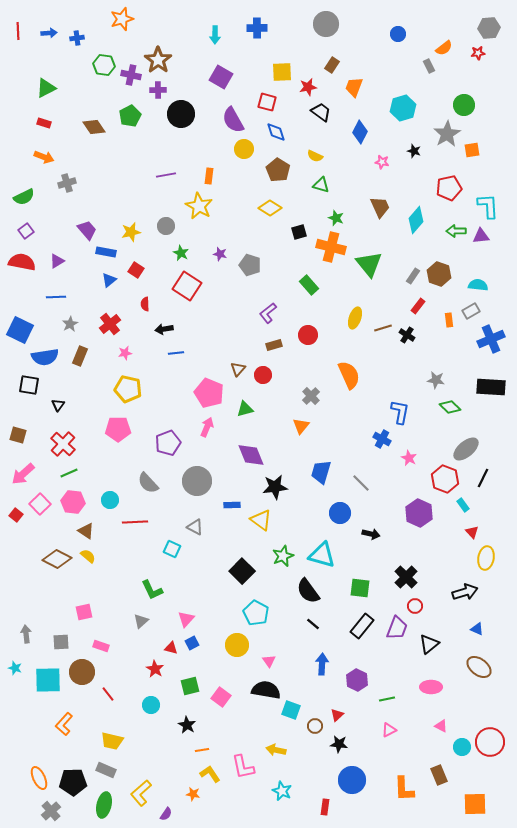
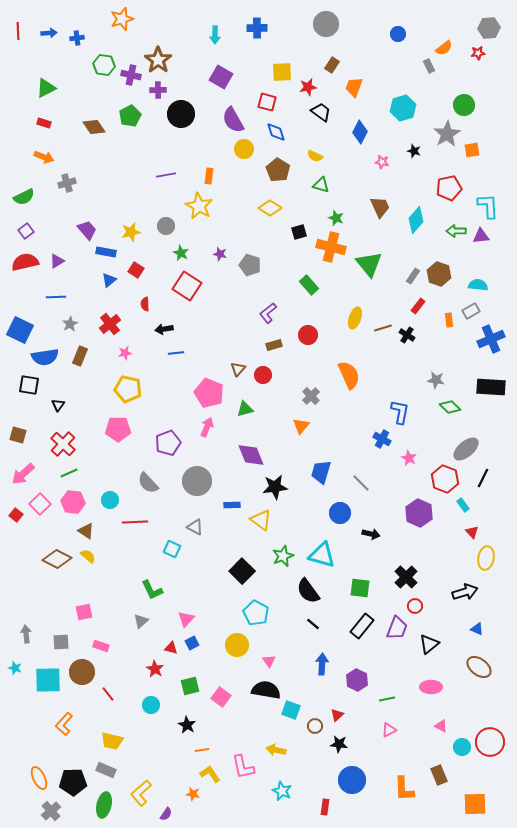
red semicircle at (22, 262): moved 3 px right; rotated 24 degrees counterclockwise
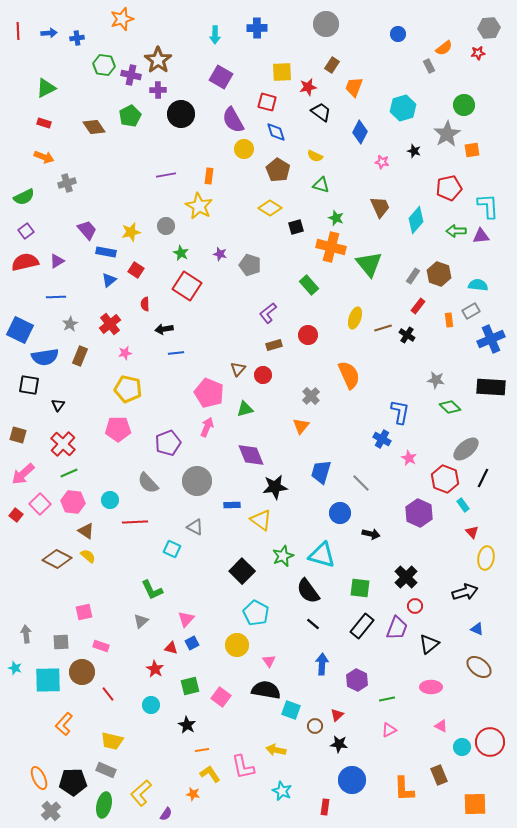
black square at (299, 232): moved 3 px left, 5 px up
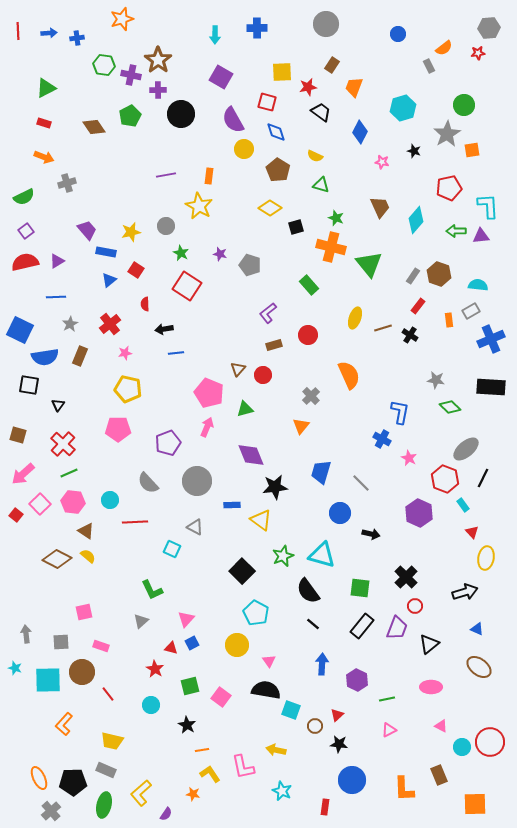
black cross at (407, 335): moved 3 px right
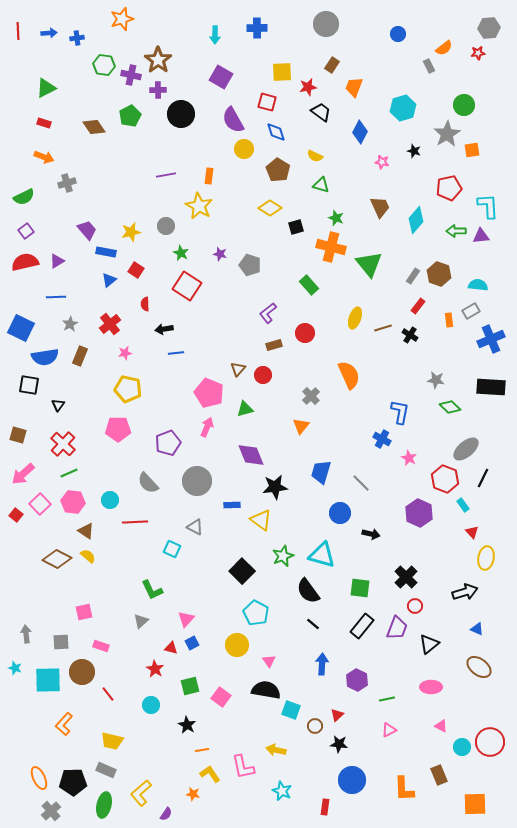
blue square at (20, 330): moved 1 px right, 2 px up
red circle at (308, 335): moved 3 px left, 2 px up
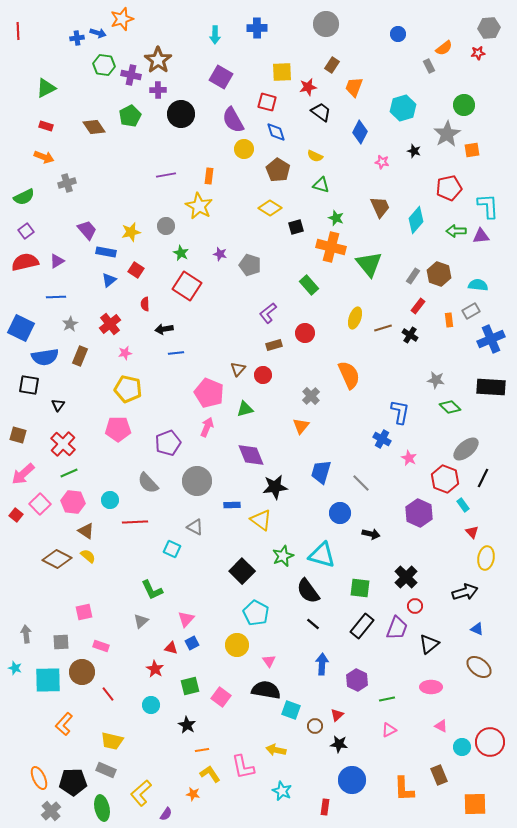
blue arrow at (49, 33): moved 49 px right; rotated 21 degrees clockwise
red rectangle at (44, 123): moved 2 px right, 3 px down
green ellipse at (104, 805): moved 2 px left, 3 px down; rotated 25 degrees counterclockwise
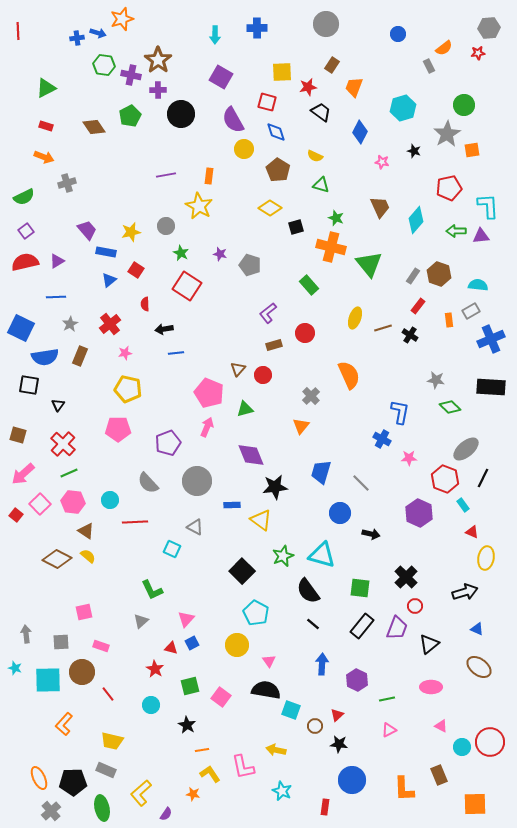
pink star at (409, 458): rotated 28 degrees counterclockwise
red triangle at (472, 532): rotated 24 degrees counterclockwise
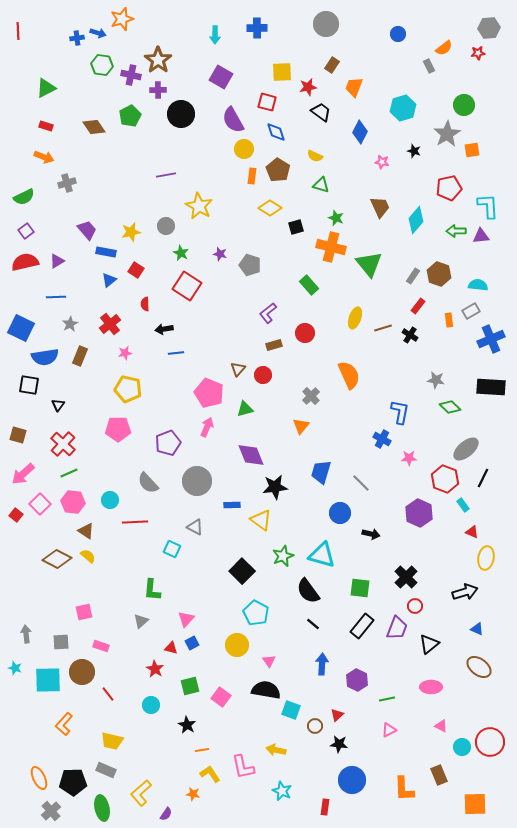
green hexagon at (104, 65): moved 2 px left
orange rectangle at (209, 176): moved 43 px right
green L-shape at (152, 590): rotated 30 degrees clockwise
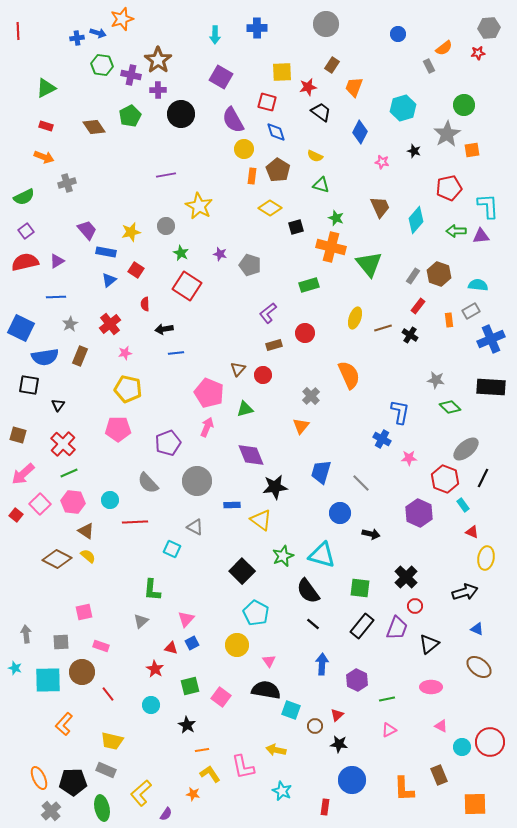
green rectangle at (309, 285): rotated 66 degrees counterclockwise
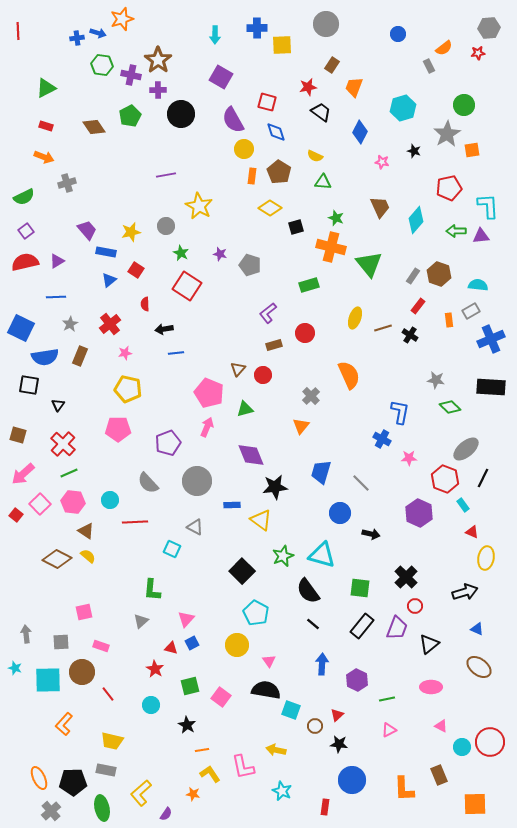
yellow square at (282, 72): moved 27 px up
brown pentagon at (278, 170): moved 1 px right, 2 px down
green triangle at (321, 185): moved 2 px right, 3 px up; rotated 12 degrees counterclockwise
gray rectangle at (106, 770): rotated 12 degrees counterclockwise
